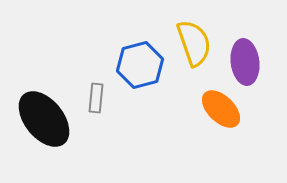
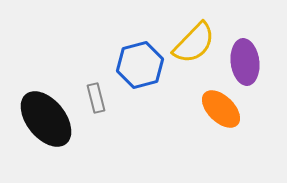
yellow semicircle: rotated 63 degrees clockwise
gray rectangle: rotated 20 degrees counterclockwise
black ellipse: moved 2 px right
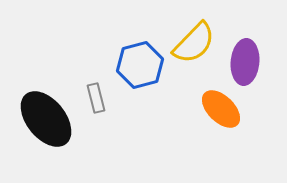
purple ellipse: rotated 12 degrees clockwise
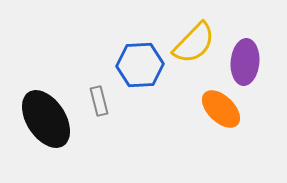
blue hexagon: rotated 12 degrees clockwise
gray rectangle: moved 3 px right, 3 px down
black ellipse: rotated 6 degrees clockwise
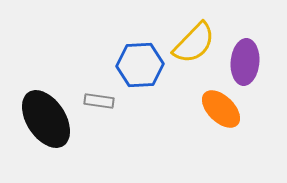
gray rectangle: rotated 68 degrees counterclockwise
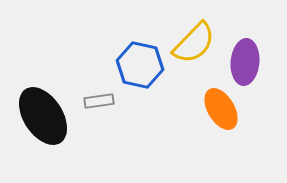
blue hexagon: rotated 15 degrees clockwise
gray rectangle: rotated 16 degrees counterclockwise
orange ellipse: rotated 15 degrees clockwise
black ellipse: moved 3 px left, 3 px up
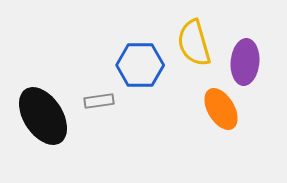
yellow semicircle: rotated 120 degrees clockwise
blue hexagon: rotated 12 degrees counterclockwise
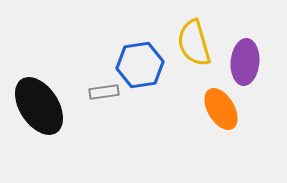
blue hexagon: rotated 9 degrees counterclockwise
gray rectangle: moved 5 px right, 9 px up
black ellipse: moved 4 px left, 10 px up
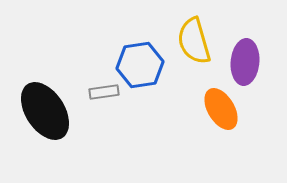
yellow semicircle: moved 2 px up
black ellipse: moved 6 px right, 5 px down
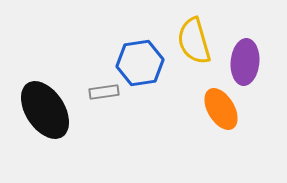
blue hexagon: moved 2 px up
black ellipse: moved 1 px up
